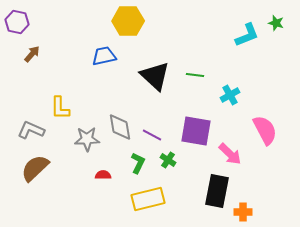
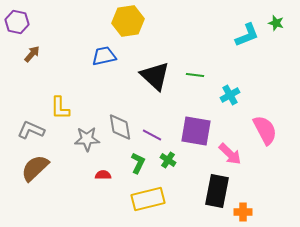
yellow hexagon: rotated 8 degrees counterclockwise
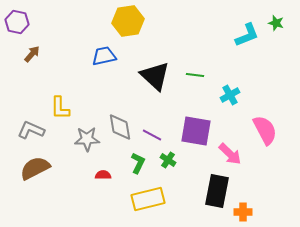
brown semicircle: rotated 16 degrees clockwise
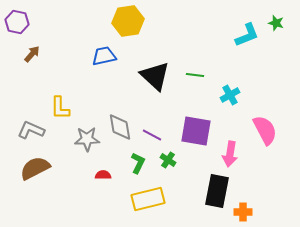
pink arrow: rotated 55 degrees clockwise
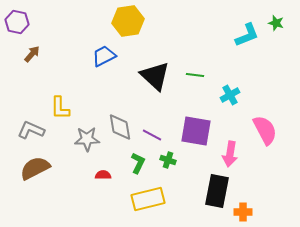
blue trapezoid: rotated 15 degrees counterclockwise
green cross: rotated 14 degrees counterclockwise
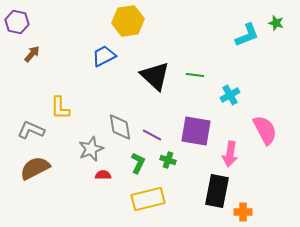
gray star: moved 4 px right, 10 px down; rotated 20 degrees counterclockwise
